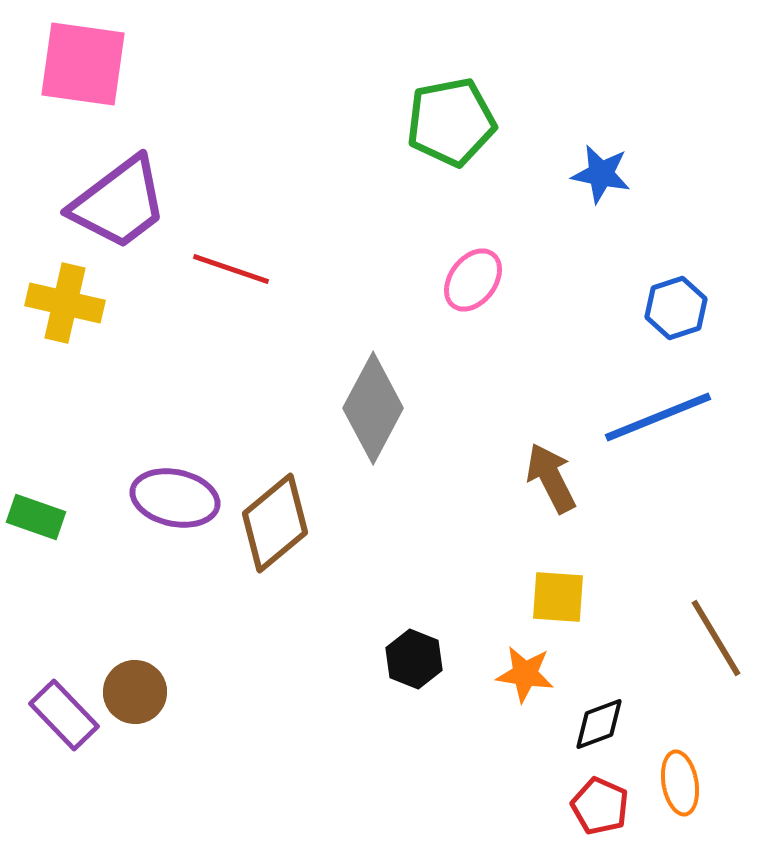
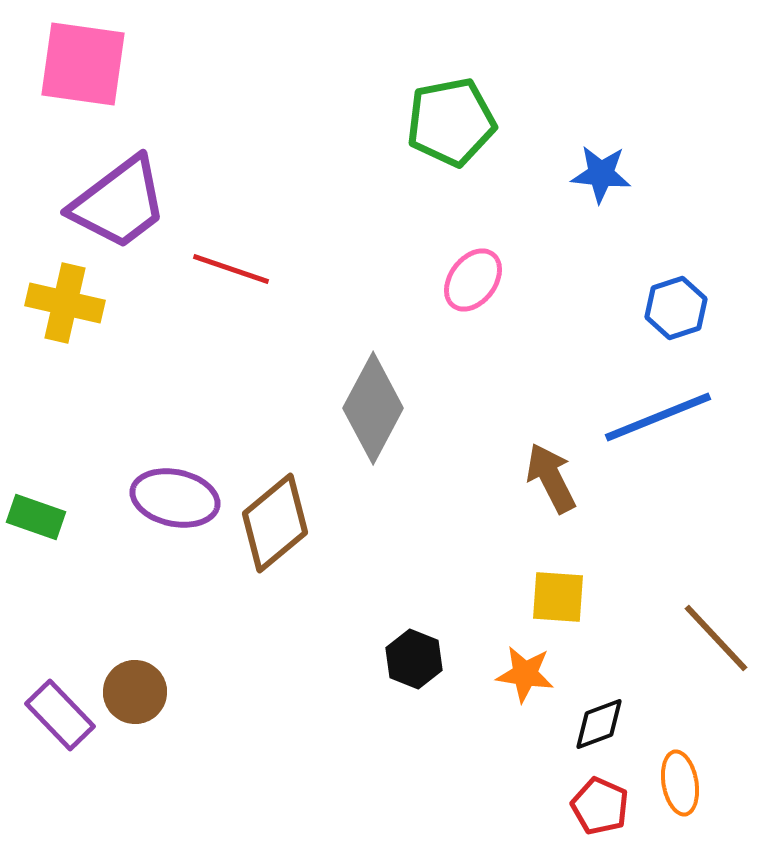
blue star: rotated 6 degrees counterclockwise
brown line: rotated 12 degrees counterclockwise
purple rectangle: moved 4 px left
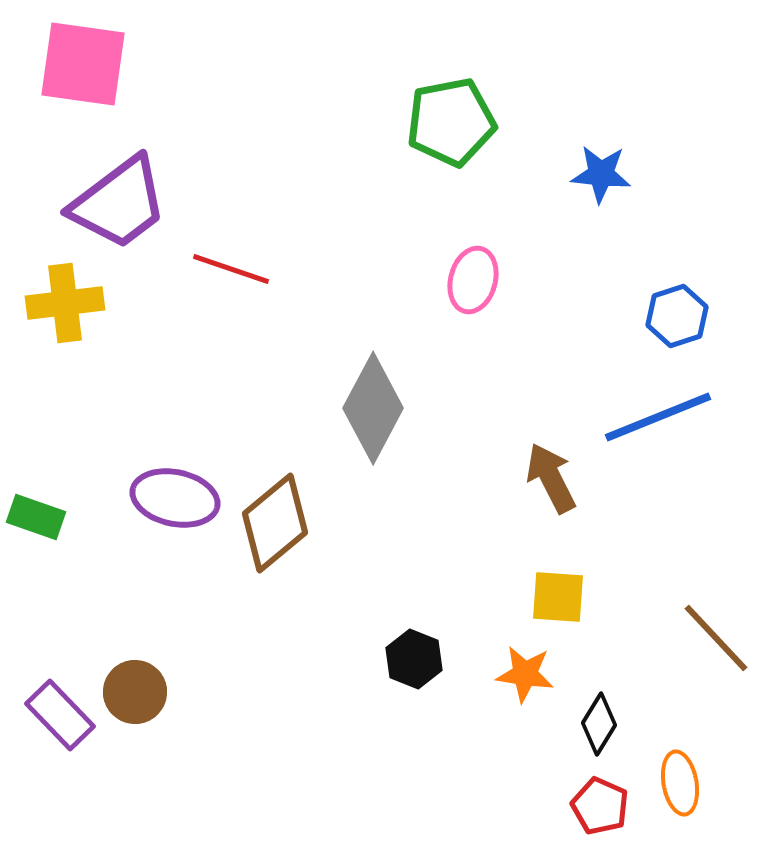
pink ellipse: rotated 22 degrees counterclockwise
yellow cross: rotated 20 degrees counterclockwise
blue hexagon: moved 1 px right, 8 px down
black diamond: rotated 38 degrees counterclockwise
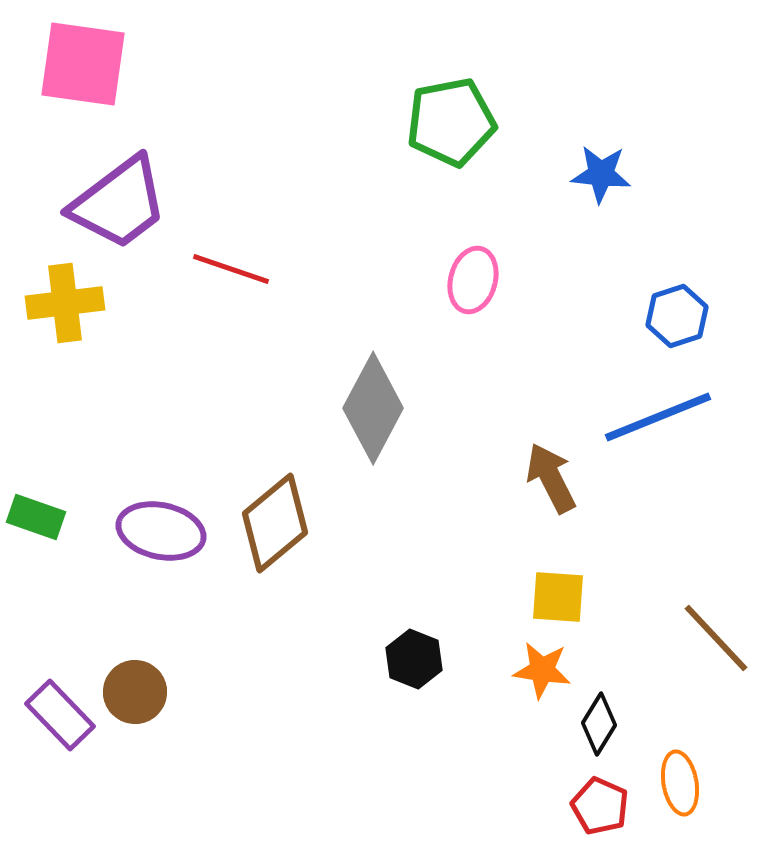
purple ellipse: moved 14 px left, 33 px down
orange star: moved 17 px right, 4 px up
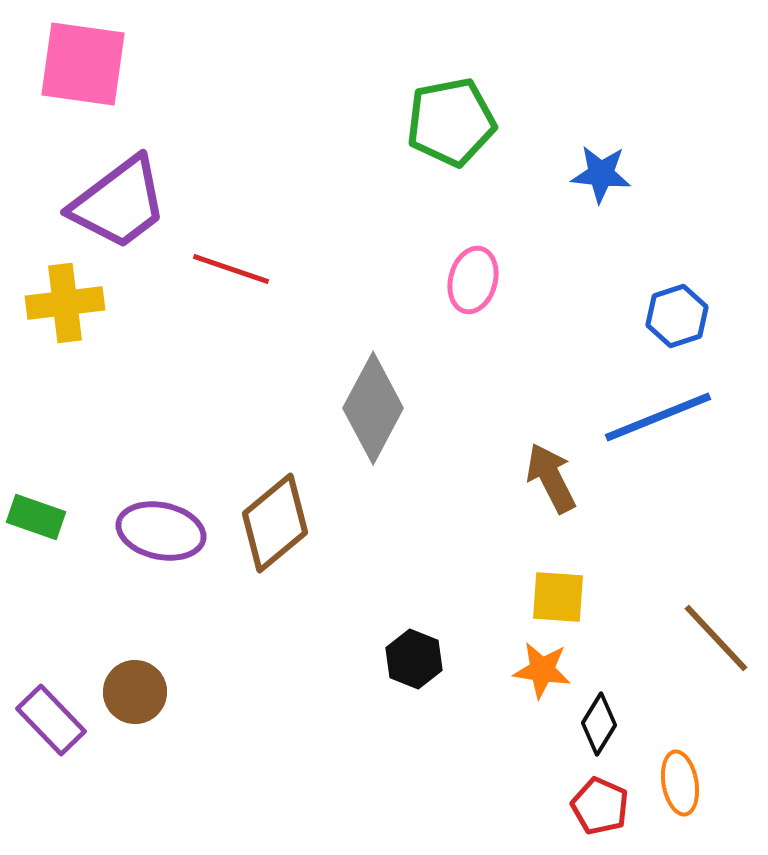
purple rectangle: moved 9 px left, 5 px down
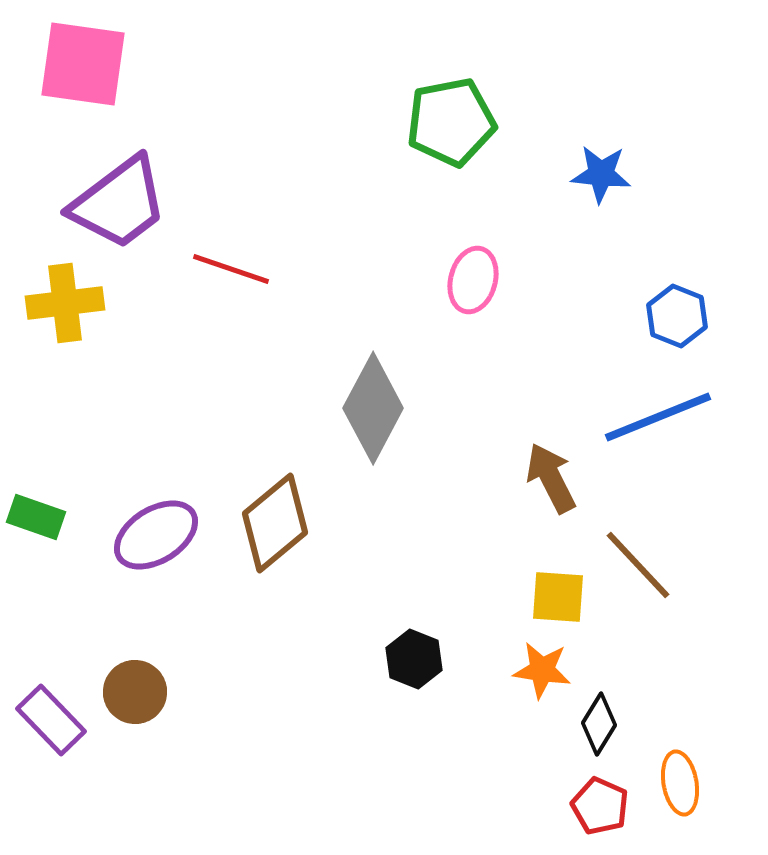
blue hexagon: rotated 20 degrees counterclockwise
purple ellipse: moved 5 px left, 4 px down; rotated 44 degrees counterclockwise
brown line: moved 78 px left, 73 px up
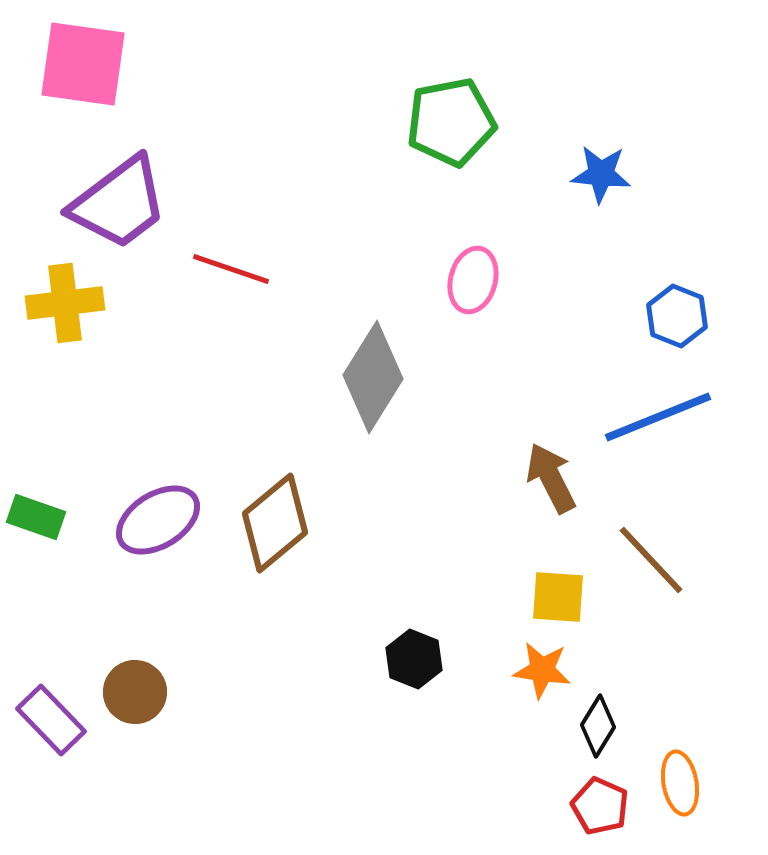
gray diamond: moved 31 px up; rotated 4 degrees clockwise
purple ellipse: moved 2 px right, 15 px up
brown line: moved 13 px right, 5 px up
black diamond: moved 1 px left, 2 px down
